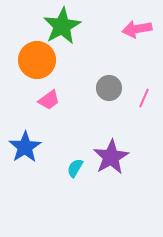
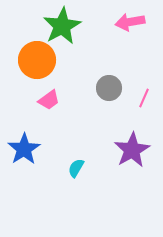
pink arrow: moved 7 px left, 7 px up
blue star: moved 1 px left, 2 px down
purple star: moved 21 px right, 7 px up
cyan semicircle: moved 1 px right
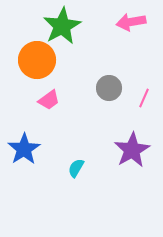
pink arrow: moved 1 px right
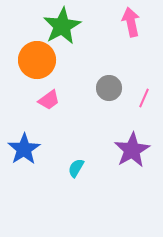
pink arrow: rotated 88 degrees clockwise
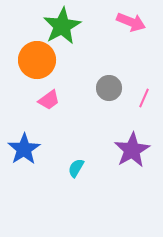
pink arrow: rotated 124 degrees clockwise
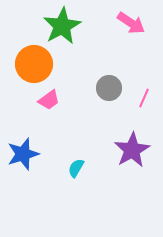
pink arrow: moved 1 px down; rotated 12 degrees clockwise
orange circle: moved 3 px left, 4 px down
blue star: moved 1 px left, 5 px down; rotated 16 degrees clockwise
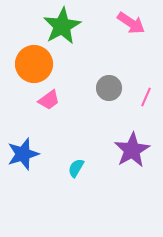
pink line: moved 2 px right, 1 px up
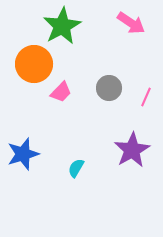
pink trapezoid: moved 12 px right, 8 px up; rotated 10 degrees counterclockwise
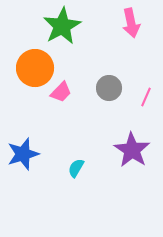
pink arrow: rotated 44 degrees clockwise
orange circle: moved 1 px right, 4 px down
purple star: rotated 9 degrees counterclockwise
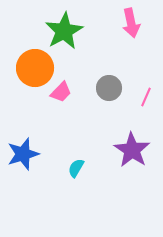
green star: moved 2 px right, 5 px down
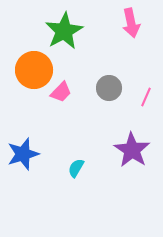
orange circle: moved 1 px left, 2 px down
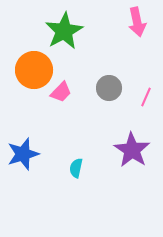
pink arrow: moved 6 px right, 1 px up
cyan semicircle: rotated 18 degrees counterclockwise
